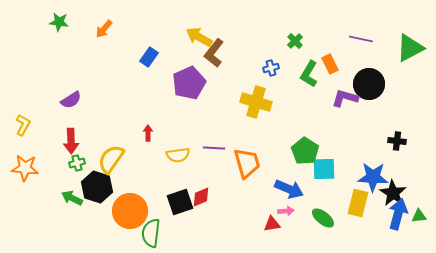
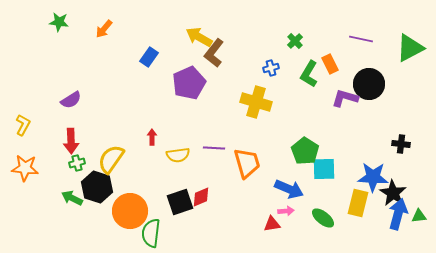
red arrow at (148, 133): moved 4 px right, 4 px down
black cross at (397, 141): moved 4 px right, 3 px down
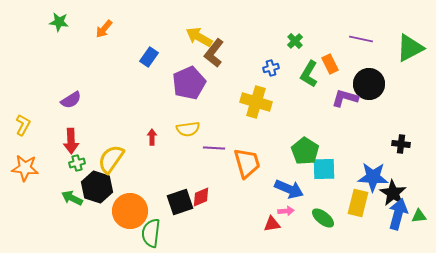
yellow semicircle at (178, 155): moved 10 px right, 26 px up
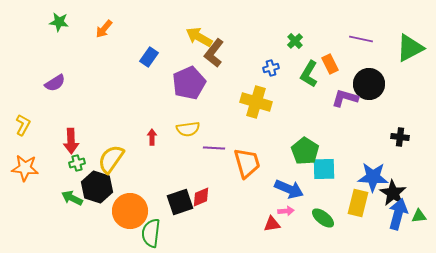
purple semicircle at (71, 100): moved 16 px left, 17 px up
black cross at (401, 144): moved 1 px left, 7 px up
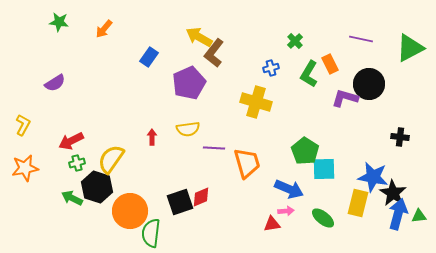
red arrow at (71, 141): rotated 65 degrees clockwise
orange star at (25, 168): rotated 16 degrees counterclockwise
blue star at (373, 177): rotated 8 degrees clockwise
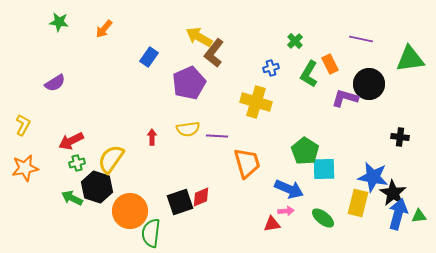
green triangle at (410, 48): moved 11 px down; rotated 20 degrees clockwise
purple line at (214, 148): moved 3 px right, 12 px up
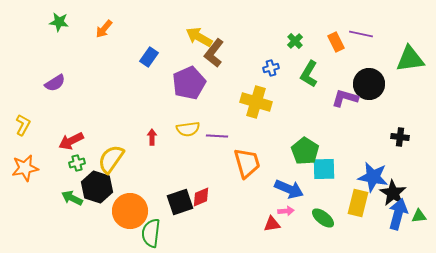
purple line at (361, 39): moved 5 px up
orange rectangle at (330, 64): moved 6 px right, 22 px up
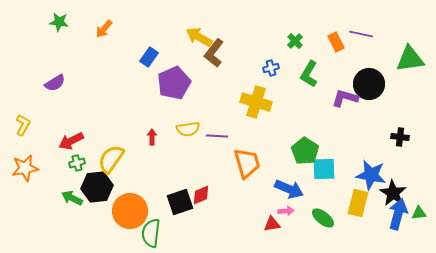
purple pentagon at (189, 83): moved 15 px left
blue star at (373, 177): moved 2 px left, 2 px up
black hexagon at (97, 187): rotated 24 degrees counterclockwise
red diamond at (201, 197): moved 2 px up
green triangle at (419, 216): moved 3 px up
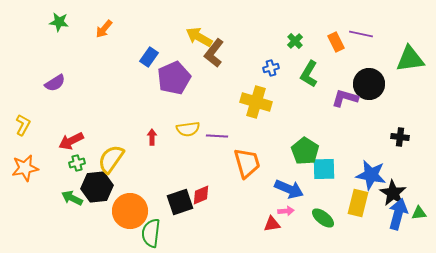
purple pentagon at (174, 83): moved 5 px up
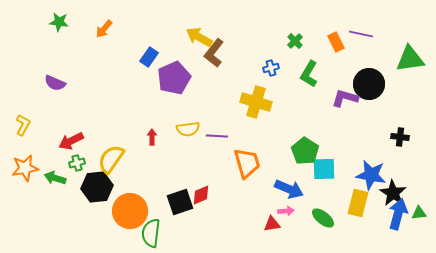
purple semicircle at (55, 83): rotated 55 degrees clockwise
green arrow at (72, 198): moved 17 px left, 20 px up; rotated 10 degrees counterclockwise
